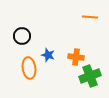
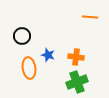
green cross: moved 13 px left, 6 px down
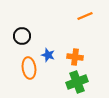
orange line: moved 5 px left, 1 px up; rotated 28 degrees counterclockwise
orange cross: moved 1 px left
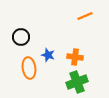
black circle: moved 1 px left, 1 px down
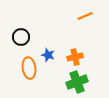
orange cross: rotated 21 degrees counterclockwise
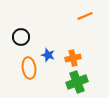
orange cross: moved 2 px left, 1 px down
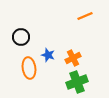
orange cross: rotated 14 degrees counterclockwise
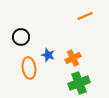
green cross: moved 2 px right, 1 px down
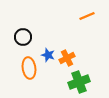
orange line: moved 2 px right
black circle: moved 2 px right
orange cross: moved 6 px left
green cross: moved 1 px up
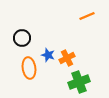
black circle: moved 1 px left, 1 px down
